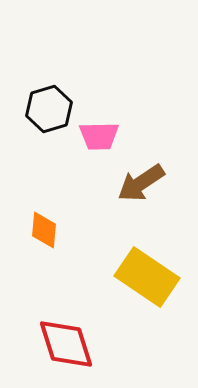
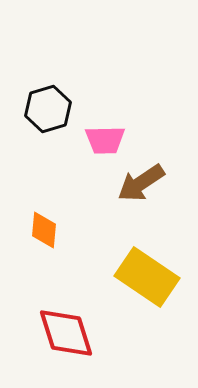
black hexagon: moved 1 px left
pink trapezoid: moved 6 px right, 4 px down
red diamond: moved 11 px up
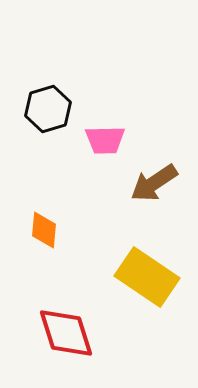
brown arrow: moved 13 px right
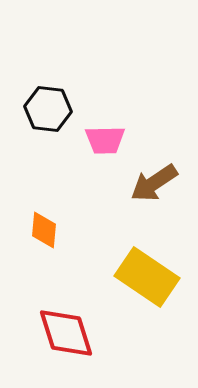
black hexagon: rotated 24 degrees clockwise
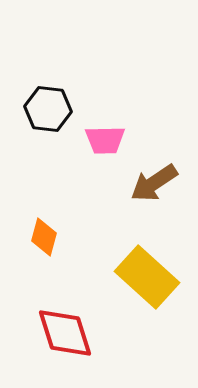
orange diamond: moved 7 px down; rotated 9 degrees clockwise
yellow rectangle: rotated 8 degrees clockwise
red diamond: moved 1 px left
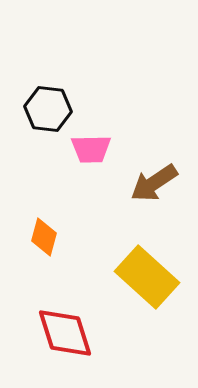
pink trapezoid: moved 14 px left, 9 px down
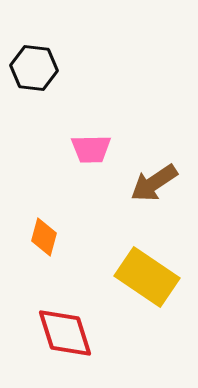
black hexagon: moved 14 px left, 41 px up
yellow rectangle: rotated 8 degrees counterclockwise
